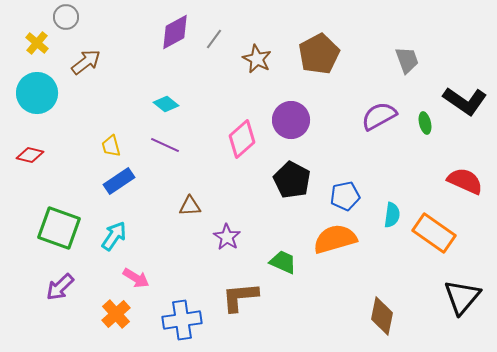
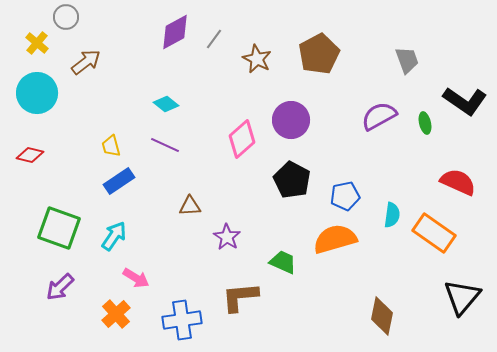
red semicircle: moved 7 px left, 1 px down
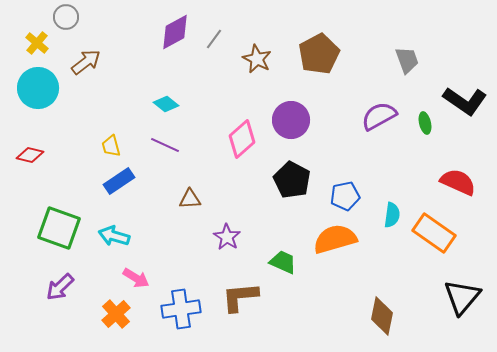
cyan circle: moved 1 px right, 5 px up
brown triangle: moved 7 px up
cyan arrow: rotated 108 degrees counterclockwise
blue cross: moved 1 px left, 11 px up
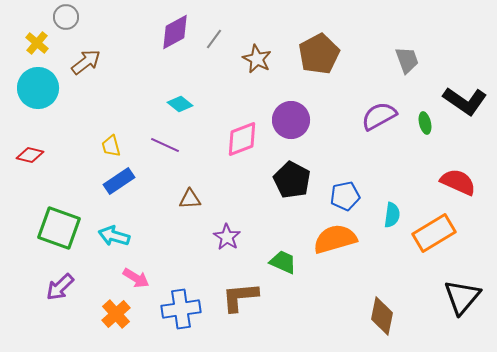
cyan diamond: moved 14 px right
pink diamond: rotated 21 degrees clockwise
orange rectangle: rotated 66 degrees counterclockwise
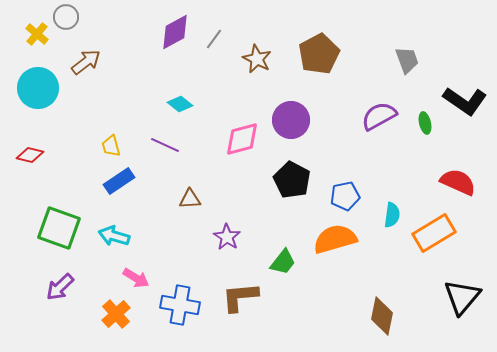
yellow cross: moved 9 px up
pink diamond: rotated 6 degrees clockwise
green trapezoid: rotated 104 degrees clockwise
blue cross: moved 1 px left, 4 px up; rotated 18 degrees clockwise
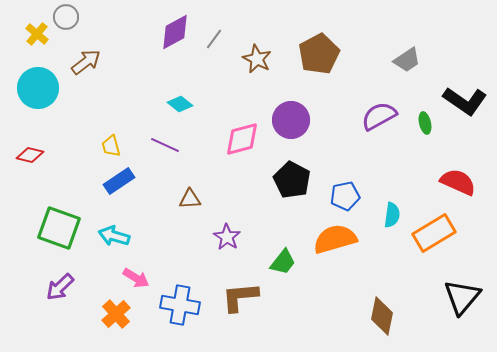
gray trapezoid: rotated 76 degrees clockwise
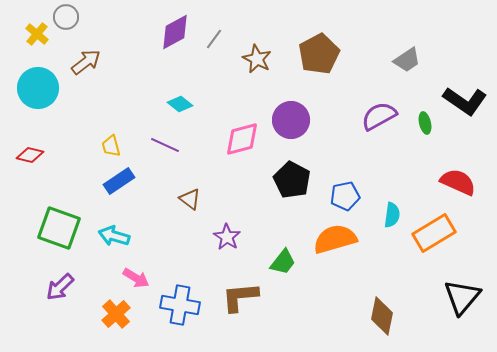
brown triangle: rotated 40 degrees clockwise
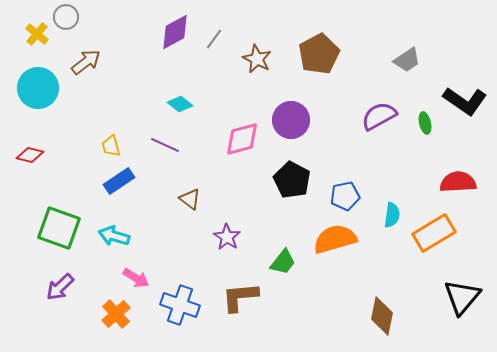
red semicircle: rotated 27 degrees counterclockwise
blue cross: rotated 9 degrees clockwise
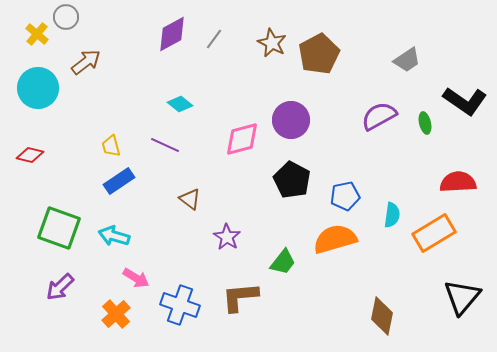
purple diamond: moved 3 px left, 2 px down
brown star: moved 15 px right, 16 px up
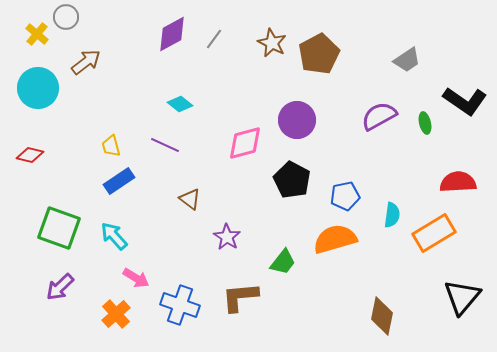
purple circle: moved 6 px right
pink diamond: moved 3 px right, 4 px down
cyan arrow: rotated 32 degrees clockwise
